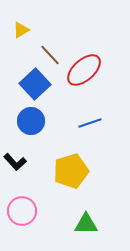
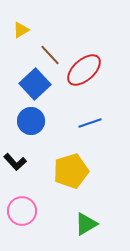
green triangle: rotated 30 degrees counterclockwise
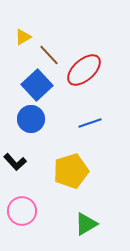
yellow triangle: moved 2 px right, 7 px down
brown line: moved 1 px left
blue square: moved 2 px right, 1 px down
blue circle: moved 2 px up
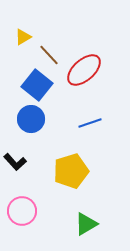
blue square: rotated 8 degrees counterclockwise
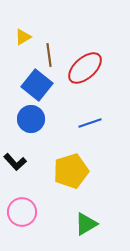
brown line: rotated 35 degrees clockwise
red ellipse: moved 1 px right, 2 px up
pink circle: moved 1 px down
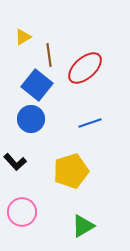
green triangle: moved 3 px left, 2 px down
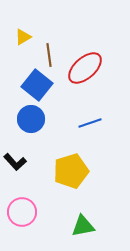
green triangle: rotated 20 degrees clockwise
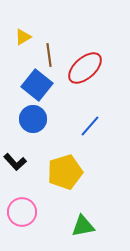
blue circle: moved 2 px right
blue line: moved 3 px down; rotated 30 degrees counterclockwise
yellow pentagon: moved 6 px left, 1 px down
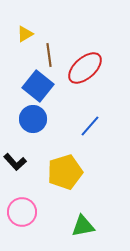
yellow triangle: moved 2 px right, 3 px up
blue square: moved 1 px right, 1 px down
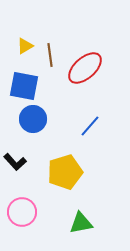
yellow triangle: moved 12 px down
brown line: moved 1 px right
blue square: moved 14 px left; rotated 28 degrees counterclockwise
green triangle: moved 2 px left, 3 px up
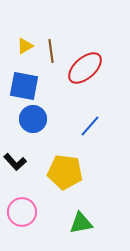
brown line: moved 1 px right, 4 px up
yellow pentagon: rotated 24 degrees clockwise
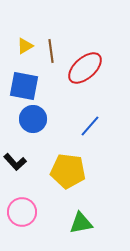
yellow pentagon: moved 3 px right, 1 px up
